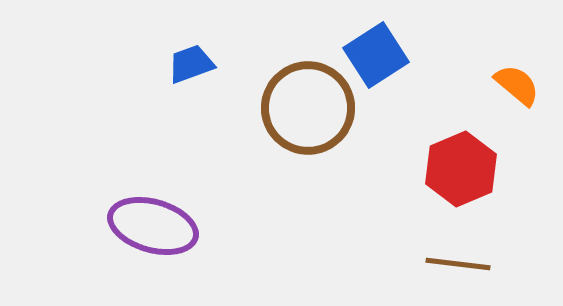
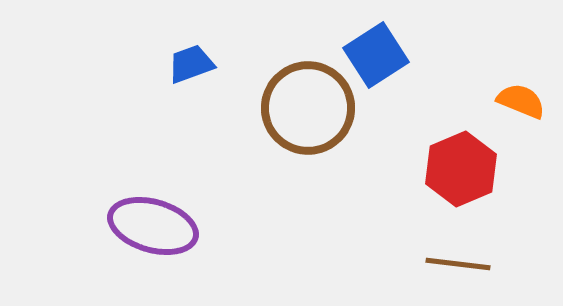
orange semicircle: moved 4 px right, 16 px down; rotated 18 degrees counterclockwise
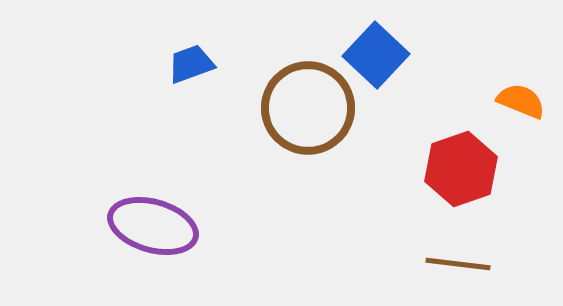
blue square: rotated 14 degrees counterclockwise
red hexagon: rotated 4 degrees clockwise
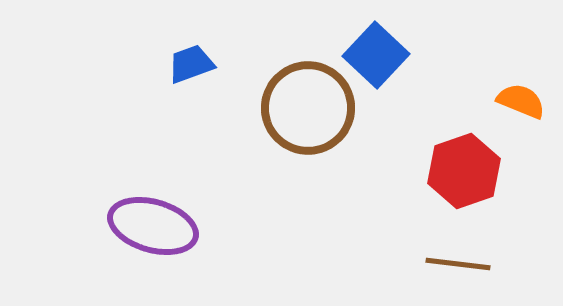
red hexagon: moved 3 px right, 2 px down
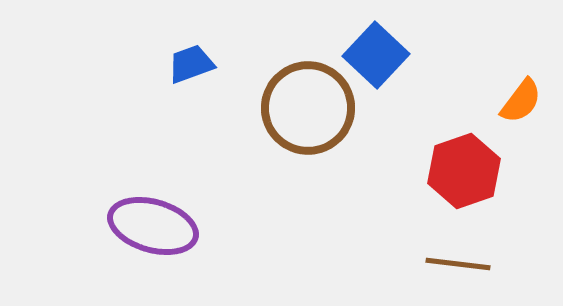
orange semicircle: rotated 105 degrees clockwise
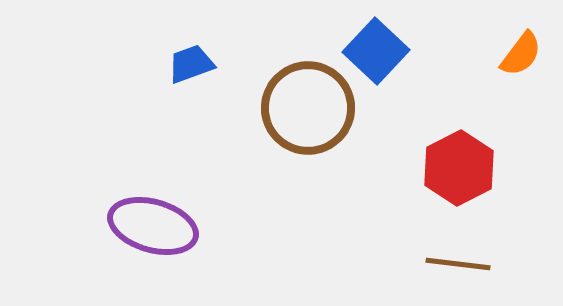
blue square: moved 4 px up
orange semicircle: moved 47 px up
red hexagon: moved 5 px left, 3 px up; rotated 8 degrees counterclockwise
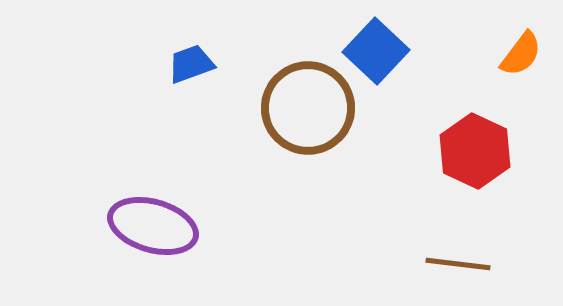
red hexagon: moved 16 px right, 17 px up; rotated 8 degrees counterclockwise
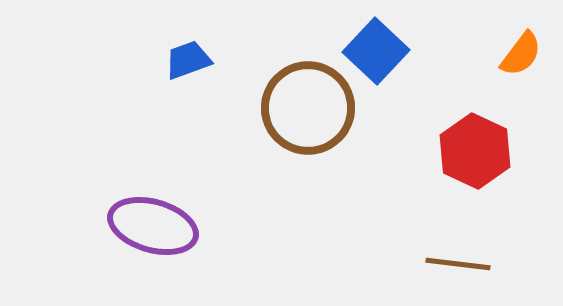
blue trapezoid: moved 3 px left, 4 px up
